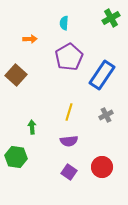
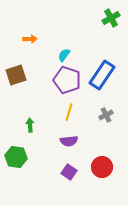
cyan semicircle: moved 32 px down; rotated 32 degrees clockwise
purple pentagon: moved 2 px left, 23 px down; rotated 24 degrees counterclockwise
brown square: rotated 30 degrees clockwise
green arrow: moved 2 px left, 2 px up
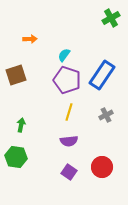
green arrow: moved 9 px left; rotated 16 degrees clockwise
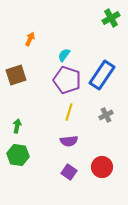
orange arrow: rotated 64 degrees counterclockwise
green arrow: moved 4 px left, 1 px down
green hexagon: moved 2 px right, 2 px up
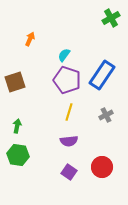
brown square: moved 1 px left, 7 px down
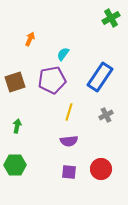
cyan semicircle: moved 1 px left, 1 px up
blue rectangle: moved 2 px left, 2 px down
purple pentagon: moved 15 px left; rotated 28 degrees counterclockwise
green hexagon: moved 3 px left, 10 px down; rotated 10 degrees counterclockwise
red circle: moved 1 px left, 2 px down
purple square: rotated 28 degrees counterclockwise
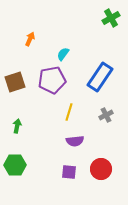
purple semicircle: moved 6 px right
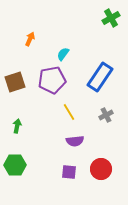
yellow line: rotated 48 degrees counterclockwise
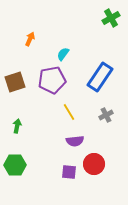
red circle: moved 7 px left, 5 px up
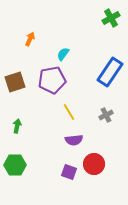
blue rectangle: moved 10 px right, 5 px up
purple semicircle: moved 1 px left, 1 px up
purple square: rotated 14 degrees clockwise
